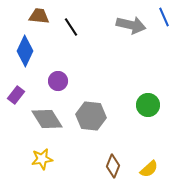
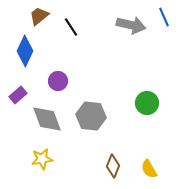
brown trapezoid: rotated 45 degrees counterclockwise
purple rectangle: moved 2 px right; rotated 12 degrees clockwise
green circle: moved 1 px left, 2 px up
gray diamond: rotated 12 degrees clockwise
yellow semicircle: rotated 102 degrees clockwise
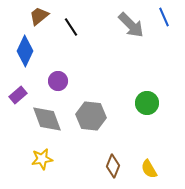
gray arrow: rotated 32 degrees clockwise
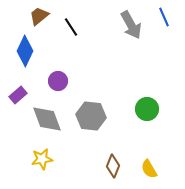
gray arrow: rotated 16 degrees clockwise
green circle: moved 6 px down
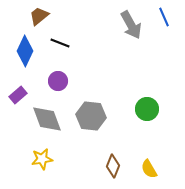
black line: moved 11 px left, 16 px down; rotated 36 degrees counterclockwise
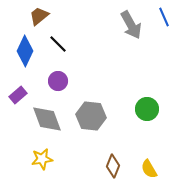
black line: moved 2 px left, 1 px down; rotated 24 degrees clockwise
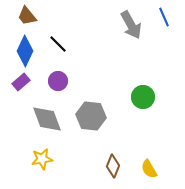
brown trapezoid: moved 12 px left; rotated 90 degrees counterclockwise
purple rectangle: moved 3 px right, 13 px up
green circle: moved 4 px left, 12 px up
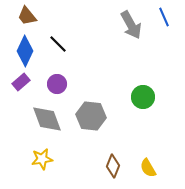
purple circle: moved 1 px left, 3 px down
yellow semicircle: moved 1 px left, 1 px up
